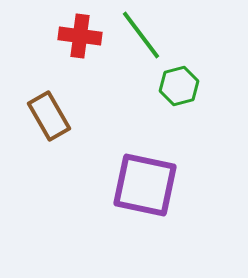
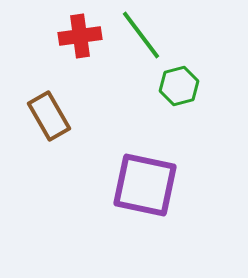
red cross: rotated 15 degrees counterclockwise
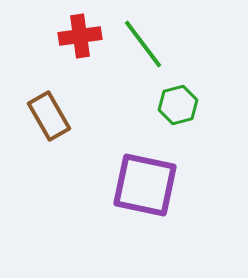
green line: moved 2 px right, 9 px down
green hexagon: moved 1 px left, 19 px down
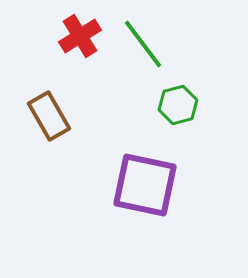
red cross: rotated 24 degrees counterclockwise
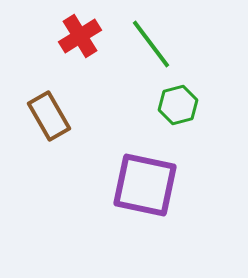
green line: moved 8 px right
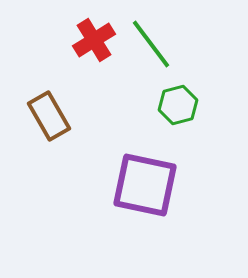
red cross: moved 14 px right, 4 px down
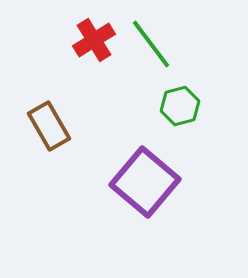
green hexagon: moved 2 px right, 1 px down
brown rectangle: moved 10 px down
purple square: moved 3 px up; rotated 28 degrees clockwise
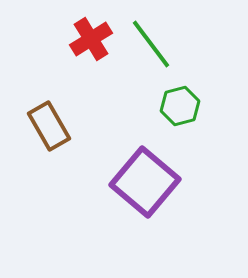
red cross: moved 3 px left, 1 px up
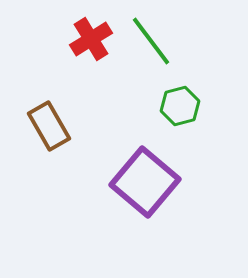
green line: moved 3 px up
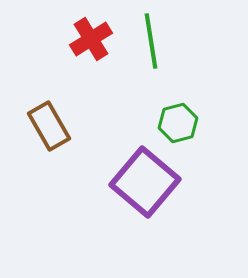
green line: rotated 28 degrees clockwise
green hexagon: moved 2 px left, 17 px down
